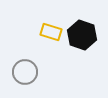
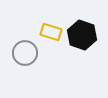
gray circle: moved 19 px up
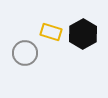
black hexagon: moved 1 px right, 1 px up; rotated 12 degrees clockwise
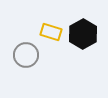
gray circle: moved 1 px right, 2 px down
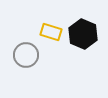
black hexagon: rotated 8 degrees counterclockwise
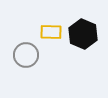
yellow rectangle: rotated 15 degrees counterclockwise
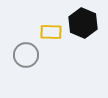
black hexagon: moved 11 px up
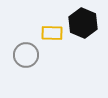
yellow rectangle: moved 1 px right, 1 px down
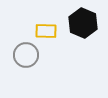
yellow rectangle: moved 6 px left, 2 px up
